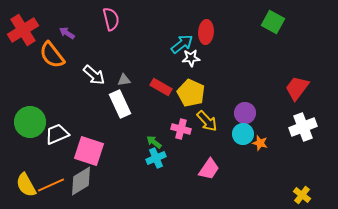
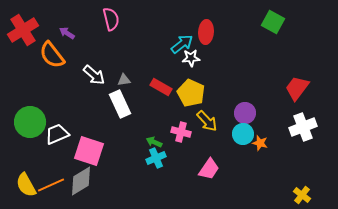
pink cross: moved 3 px down
green arrow: rotated 14 degrees counterclockwise
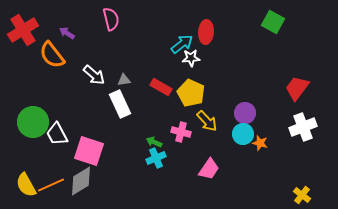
green circle: moved 3 px right
white trapezoid: rotated 95 degrees counterclockwise
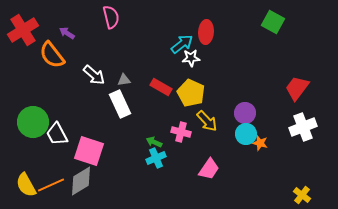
pink semicircle: moved 2 px up
cyan circle: moved 3 px right
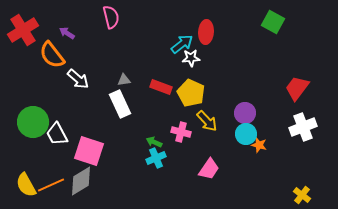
white arrow: moved 16 px left, 4 px down
red rectangle: rotated 10 degrees counterclockwise
orange star: moved 1 px left, 2 px down
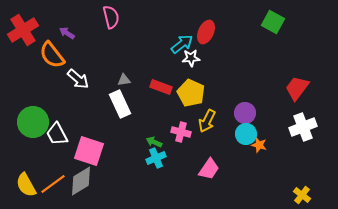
red ellipse: rotated 20 degrees clockwise
yellow arrow: rotated 70 degrees clockwise
orange line: moved 2 px right, 1 px up; rotated 12 degrees counterclockwise
